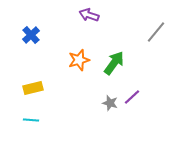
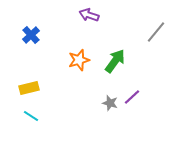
green arrow: moved 1 px right, 2 px up
yellow rectangle: moved 4 px left
cyan line: moved 4 px up; rotated 28 degrees clockwise
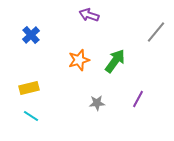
purple line: moved 6 px right, 2 px down; rotated 18 degrees counterclockwise
gray star: moved 13 px left; rotated 21 degrees counterclockwise
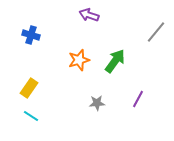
blue cross: rotated 30 degrees counterclockwise
yellow rectangle: rotated 42 degrees counterclockwise
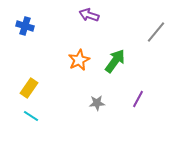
blue cross: moved 6 px left, 9 px up
orange star: rotated 10 degrees counterclockwise
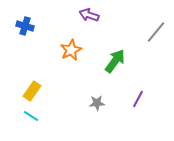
orange star: moved 8 px left, 10 px up
yellow rectangle: moved 3 px right, 3 px down
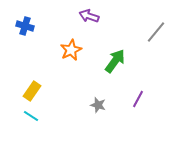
purple arrow: moved 1 px down
gray star: moved 1 px right, 2 px down; rotated 21 degrees clockwise
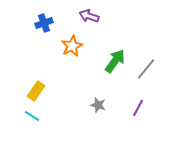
blue cross: moved 19 px right, 3 px up; rotated 36 degrees counterclockwise
gray line: moved 10 px left, 37 px down
orange star: moved 1 px right, 4 px up
yellow rectangle: moved 4 px right
purple line: moved 9 px down
cyan line: moved 1 px right
